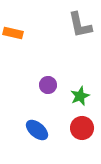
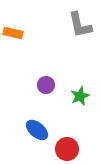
purple circle: moved 2 px left
red circle: moved 15 px left, 21 px down
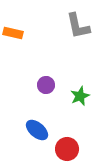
gray L-shape: moved 2 px left, 1 px down
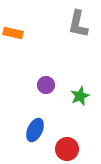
gray L-shape: moved 2 px up; rotated 24 degrees clockwise
blue ellipse: moved 2 px left; rotated 75 degrees clockwise
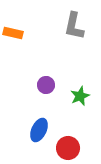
gray L-shape: moved 4 px left, 2 px down
blue ellipse: moved 4 px right
red circle: moved 1 px right, 1 px up
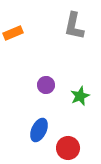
orange rectangle: rotated 36 degrees counterclockwise
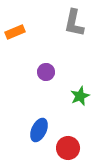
gray L-shape: moved 3 px up
orange rectangle: moved 2 px right, 1 px up
purple circle: moved 13 px up
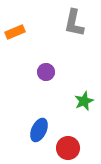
green star: moved 4 px right, 5 px down
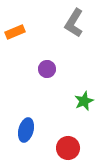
gray L-shape: rotated 20 degrees clockwise
purple circle: moved 1 px right, 3 px up
blue ellipse: moved 13 px left; rotated 10 degrees counterclockwise
